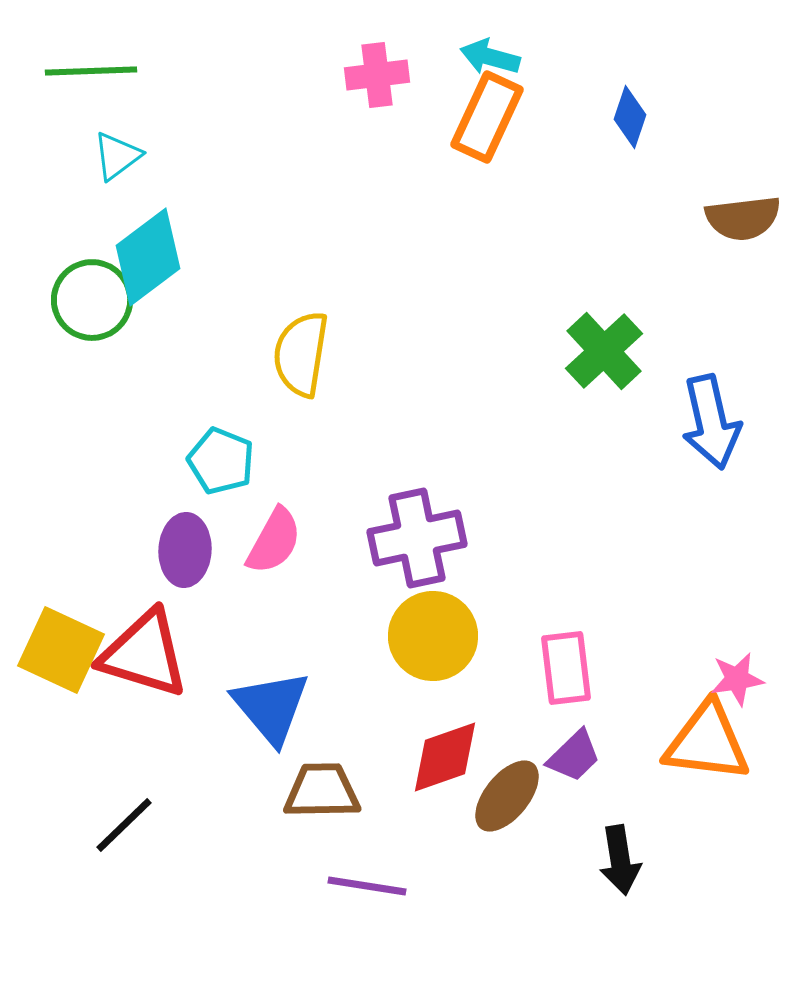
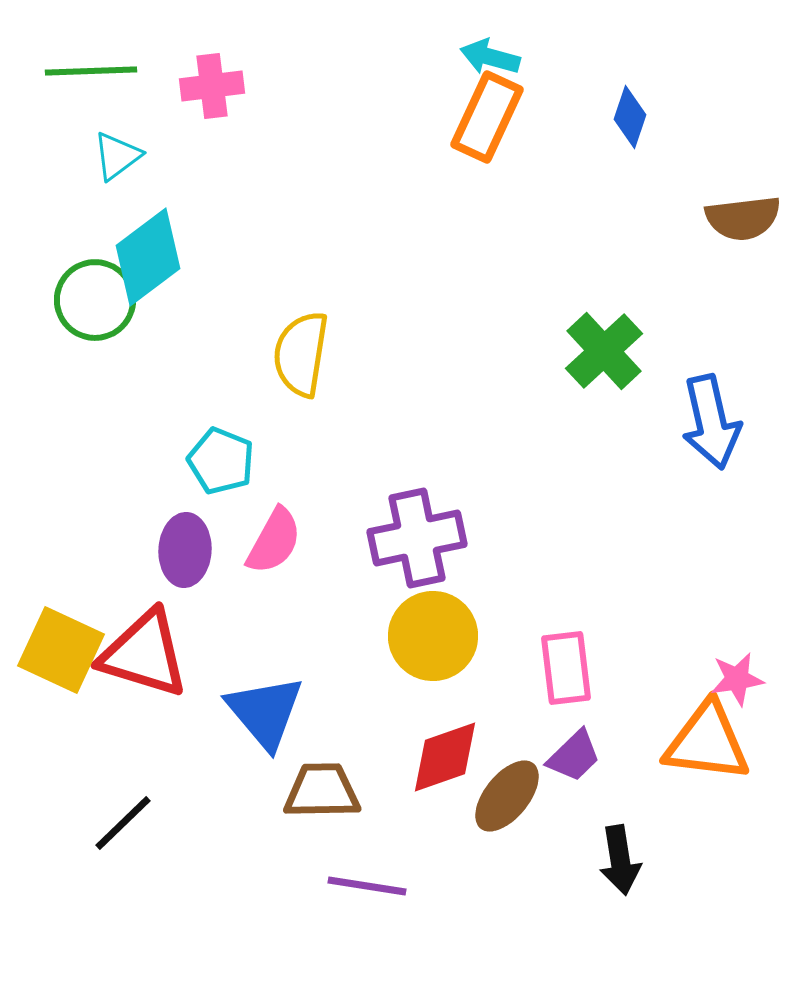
pink cross: moved 165 px left, 11 px down
green circle: moved 3 px right
blue triangle: moved 6 px left, 5 px down
black line: moved 1 px left, 2 px up
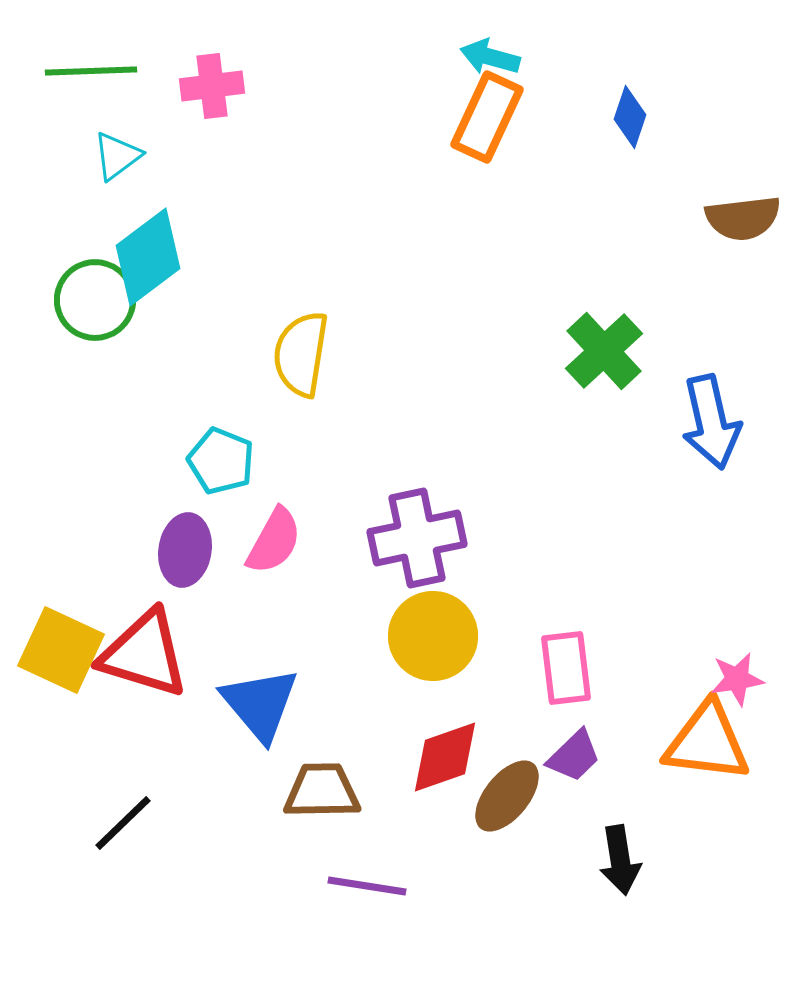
purple ellipse: rotated 6 degrees clockwise
blue triangle: moved 5 px left, 8 px up
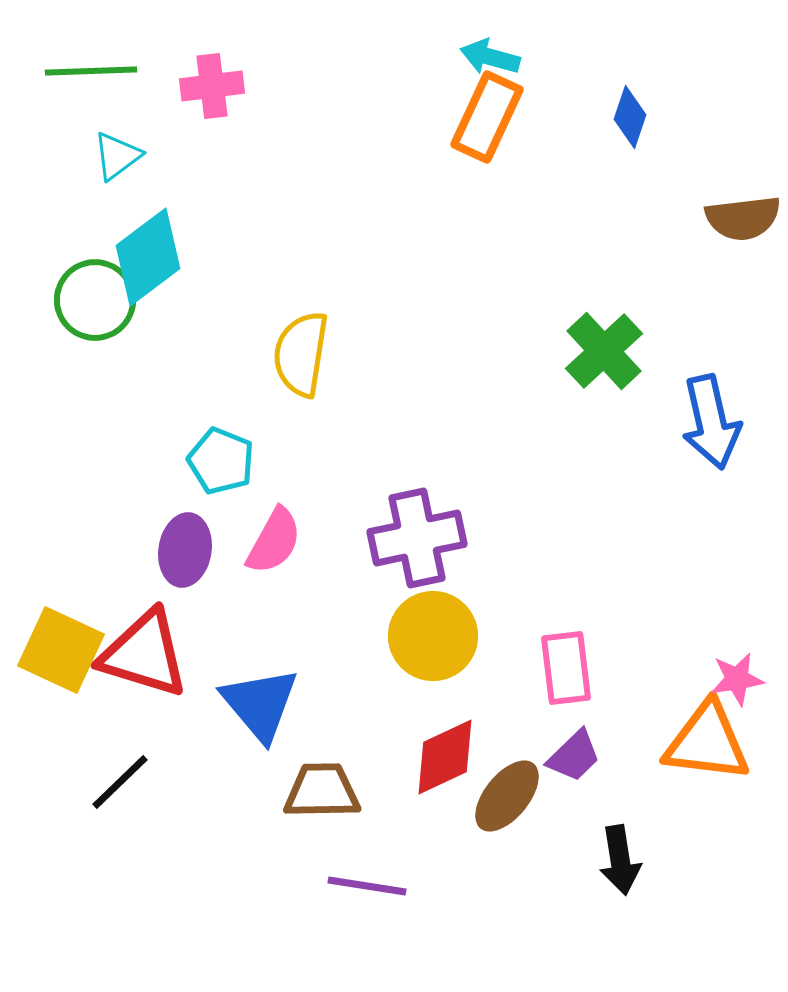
red diamond: rotated 6 degrees counterclockwise
black line: moved 3 px left, 41 px up
